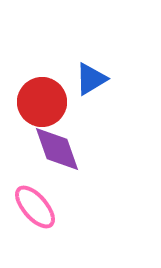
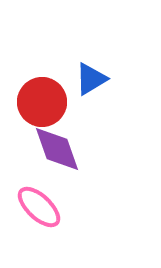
pink ellipse: moved 4 px right; rotated 6 degrees counterclockwise
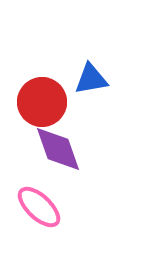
blue triangle: rotated 21 degrees clockwise
purple diamond: moved 1 px right
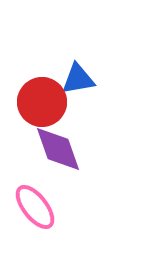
blue triangle: moved 13 px left
pink ellipse: moved 4 px left; rotated 9 degrees clockwise
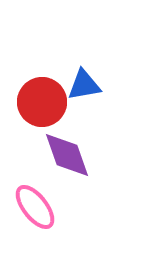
blue triangle: moved 6 px right, 6 px down
purple diamond: moved 9 px right, 6 px down
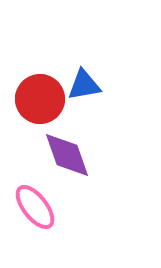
red circle: moved 2 px left, 3 px up
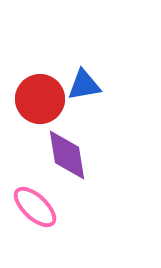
purple diamond: rotated 10 degrees clockwise
pink ellipse: rotated 9 degrees counterclockwise
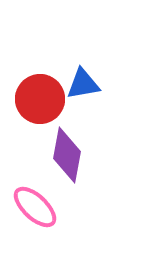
blue triangle: moved 1 px left, 1 px up
purple diamond: rotated 20 degrees clockwise
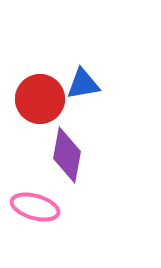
pink ellipse: rotated 27 degrees counterclockwise
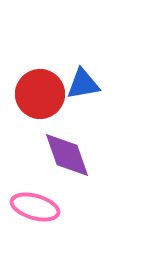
red circle: moved 5 px up
purple diamond: rotated 30 degrees counterclockwise
